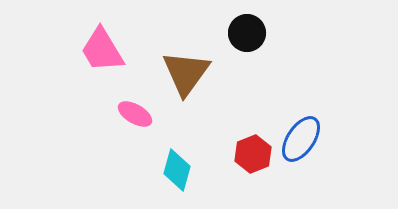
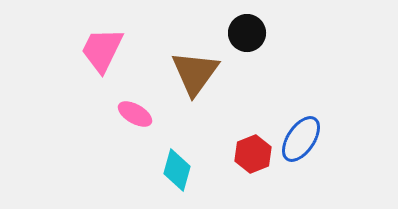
pink trapezoid: rotated 57 degrees clockwise
brown triangle: moved 9 px right
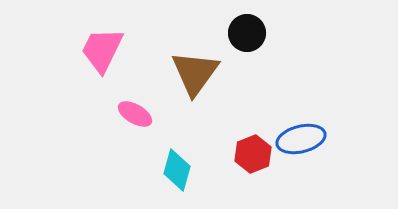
blue ellipse: rotated 42 degrees clockwise
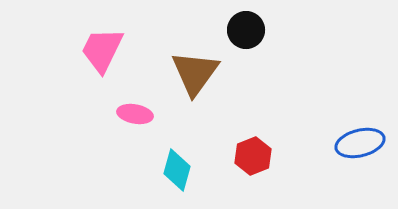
black circle: moved 1 px left, 3 px up
pink ellipse: rotated 20 degrees counterclockwise
blue ellipse: moved 59 px right, 4 px down
red hexagon: moved 2 px down
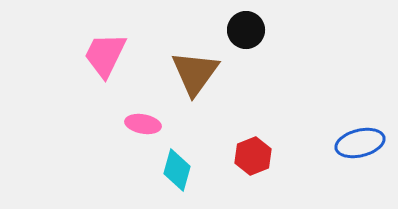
pink trapezoid: moved 3 px right, 5 px down
pink ellipse: moved 8 px right, 10 px down
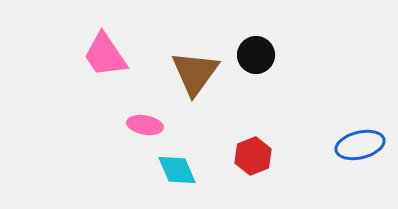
black circle: moved 10 px right, 25 px down
pink trapezoid: rotated 60 degrees counterclockwise
pink ellipse: moved 2 px right, 1 px down
blue ellipse: moved 2 px down
cyan diamond: rotated 39 degrees counterclockwise
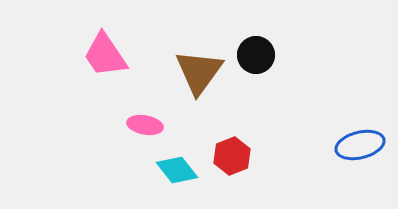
brown triangle: moved 4 px right, 1 px up
red hexagon: moved 21 px left
cyan diamond: rotated 15 degrees counterclockwise
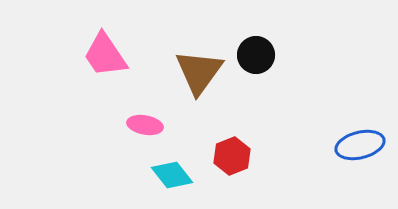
cyan diamond: moved 5 px left, 5 px down
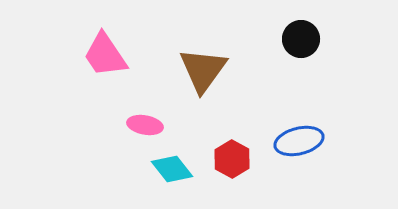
black circle: moved 45 px right, 16 px up
brown triangle: moved 4 px right, 2 px up
blue ellipse: moved 61 px left, 4 px up
red hexagon: moved 3 px down; rotated 9 degrees counterclockwise
cyan diamond: moved 6 px up
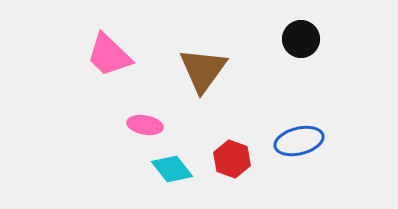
pink trapezoid: moved 4 px right; rotated 12 degrees counterclockwise
red hexagon: rotated 9 degrees counterclockwise
